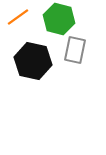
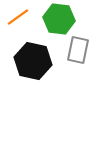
green hexagon: rotated 8 degrees counterclockwise
gray rectangle: moved 3 px right
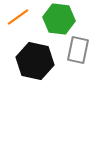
black hexagon: moved 2 px right
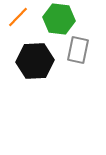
orange line: rotated 10 degrees counterclockwise
black hexagon: rotated 15 degrees counterclockwise
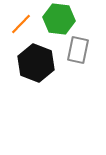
orange line: moved 3 px right, 7 px down
black hexagon: moved 1 px right, 2 px down; rotated 24 degrees clockwise
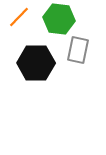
orange line: moved 2 px left, 7 px up
black hexagon: rotated 21 degrees counterclockwise
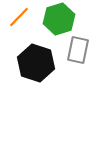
green hexagon: rotated 24 degrees counterclockwise
black hexagon: rotated 18 degrees clockwise
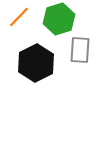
gray rectangle: moved 2 px right; rotated 8 degrees counterclockwise
black hexagon: rotated 15 degrees clockwise
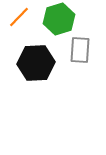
black hexagon: rotated 24 degrees clockwise
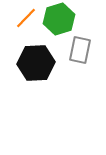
orange line: moved 7 px right, 1 px down
gray rectangle: rotated 8 degrees clockwise
